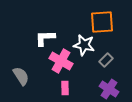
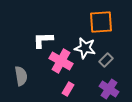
orange square: moved 1 px left
white L-shape: moved 2 px left, 2 px down
white star: moved 1 px right, 3 px down
gray semicircle: rotated 24 degrees clockwise
pink rectangle: moved 3 px right, 1 px down; rotated 32 degrees clockwise
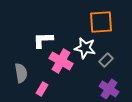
gray semicircle: moved 3 px up
pink rectangle: moved 26 px left
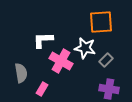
purple cross: rotated 24 degrees counterclockwise
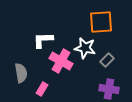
gray rectangle: moved 1 px right
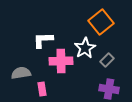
orange square: rotated 35 degrees counterclockwise
white star: rotated 30 degrees clockwise
pink cross: rotated 30 degrees counterclockwise
gray semicircle: rotated 90 degrees counterclockwise
pink rectangle: rotated 40 degrees counterclockwise
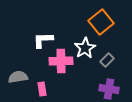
gray semicircle: moved 3 px left, 4 px down
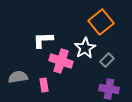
pink cross: rotated 20 degrees clockwise
pink rectangle: moved 2 px right, 4 px up
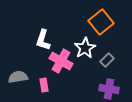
white L-shape: rotated 70 degrees counterclockwise
pink cross: rotated 10 degrees clockwise
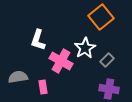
orange square: moved 5 px up
white L-shape: moved 5 px left
pink rectangle: moved 1 px left, 2 px down
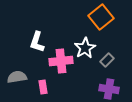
white L-shape: moved 1 px left, 2 px down
pink cross: rotated 35 degrees counterclockwise
gray semicircle: moved 1 px left
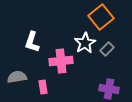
white L-shape: moved 5 px left
white star: moved 5 px up
gray rectangle: moved 11 px up
